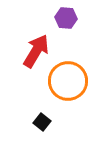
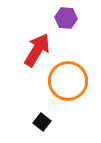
red arrow: moved 1 px right, 1 px up
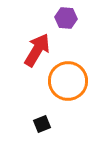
black square: moved 2 px down; rotated 30 degrees clockwise
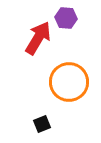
red arrow: moved 1 px right, 12 px up
orange circle: moved 1 px right, 1 px down
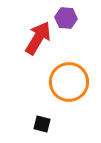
black square: rotated 36 degrees clockwise
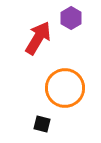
purple hexagon: moved 5 px right; rotated 25 degrees clockwise
orange circle: moved 4 px left, 6 px down
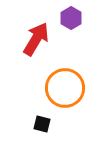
red arrow: moved 2 px left, 1 px down
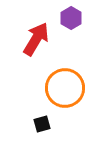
black square: rotated 30 degrees counterclockwise
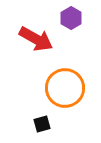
red arrow: rotated 88 degrees clockwise
